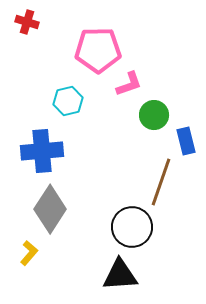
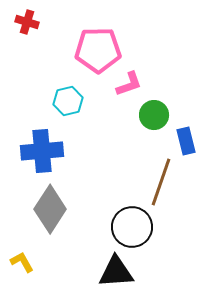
yellow L-shape: moved 7 px left, 9 px down; rotated 70 degrees counterclockwise
black triangle: moved 4 px left, 3 px up
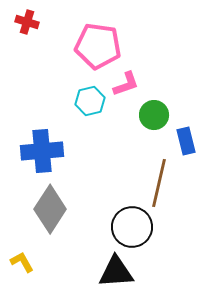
pink pentagon: moved 4 px up; rotated 9 degrees clockwise
pink L-shape: moved 3 px left
cyan hexagon: moved 22 px right
brown line: moved 2 px left, 1 px down; rotated 6 degrees counterclockwise
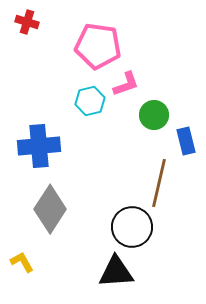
blue cross: moved 3 px left, 5 px up
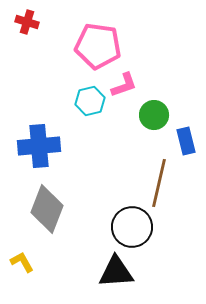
pink L-shape: moved 2 px left, 1 px down
gray diamond: moved 3 px left; rotated 12 degrees counterclockwise
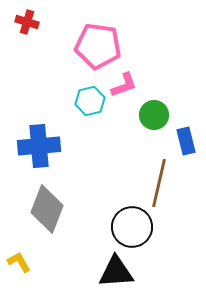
yellow L-shape: moved 3 px left
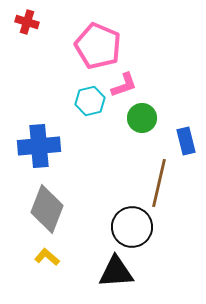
pink pentagon: rotated 15 degrees clockwise
green circle: moved 12 px left, 3 px down
yellow L-shape: moved 28 px right, 5 px up; rotated 20 degrees counterclockwise
